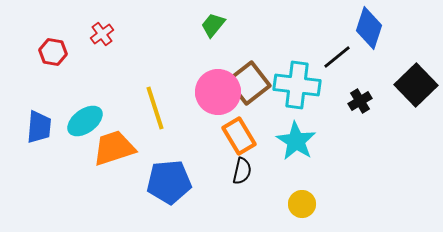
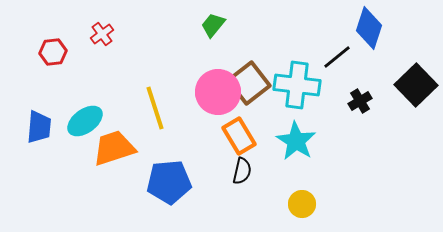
red hexagon: rotated 16 degrees counterclockwise
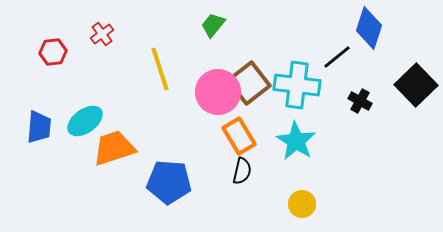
black cross: rotated 30 degrees counterclockwise
yellow line: moved 5 px right, 39 px up
blue pentagon: rotated 9 degrees clockwise
